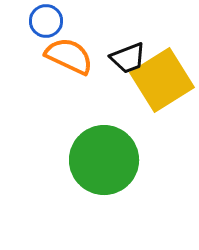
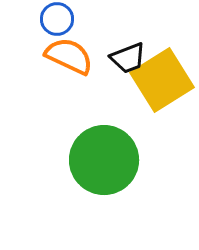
blue circle: moved 11 px right, 2 px up
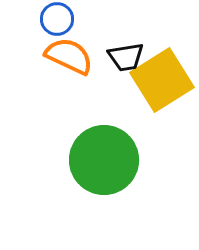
black trapezoid: moved 2 px left, 1 px up; rotated 12 degrees clockwise
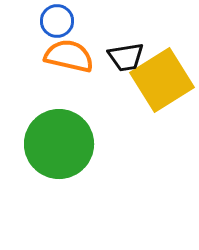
blue circle: moved 2 px down
orange semicircle: rotated 12 degrees counterclockwise
green circle: moved 45 px left, 16 px up
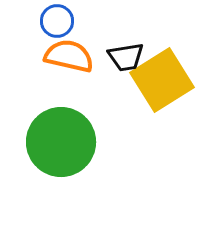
green circle: moved 2 px right, 2 px up
